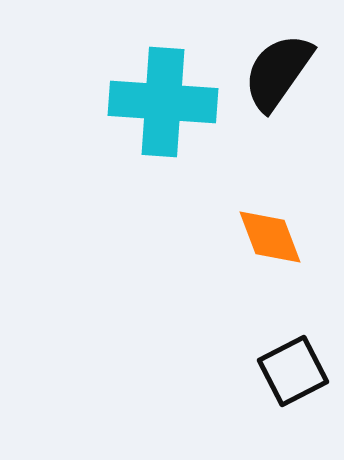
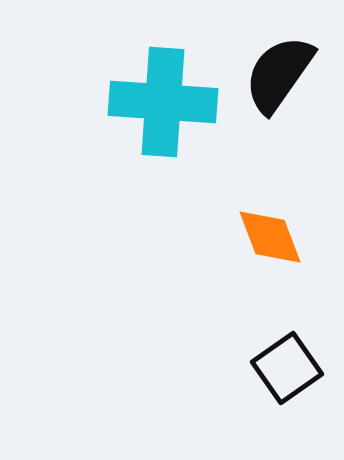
black semicircle: moved 1 px right, 2 px down
black square: moved 6 px left, 3 px up; rotated 8 degrees counterclockwise
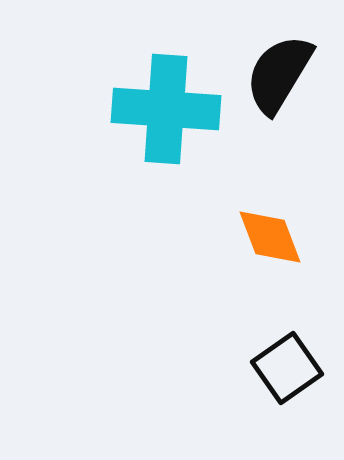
black semicircle: rotated 4 degrees counterclockwise
cyan cross: moved 3 px right, 7 px down
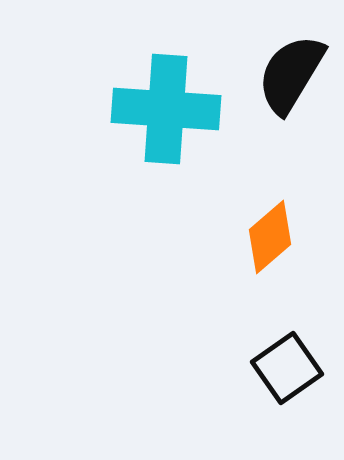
black semicircle: moved 12 px right
orange diamond: rotated 70 degrees clockwise
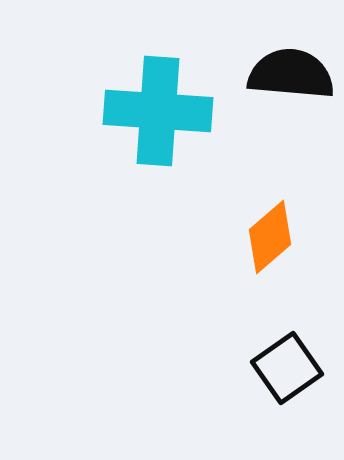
black semicircle: rotated 64 degrees clockwise
cyan cross: moved 8 px left, 2 px down
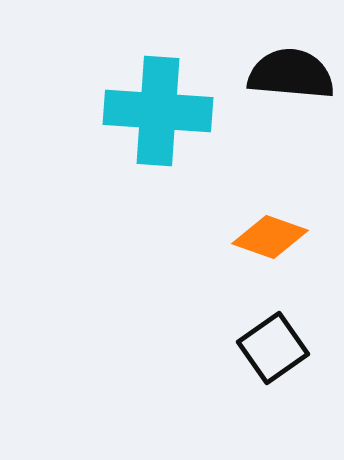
orange diamond: rotated 60 degrees clockwise
black square: moved 14 px left, 20 px up
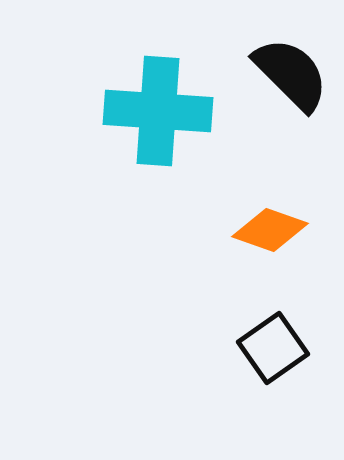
black semicircle: rotated 40 degrees clockwise
orange diamond: moved 7 px up
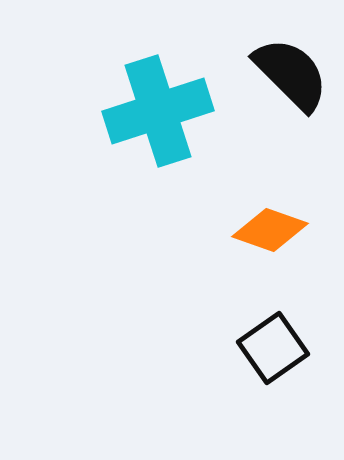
cyan cross: rotated 22 degrees counterclockwise
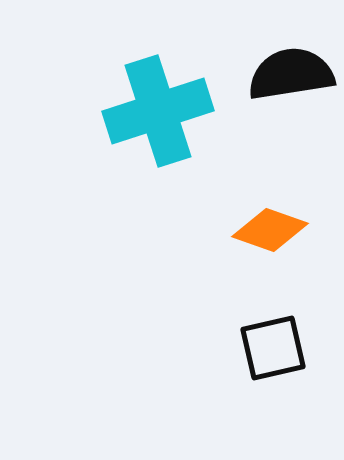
black semicircle: rotated 54 degrees counterclockwise
black square: rotated 22 degrees clockwise
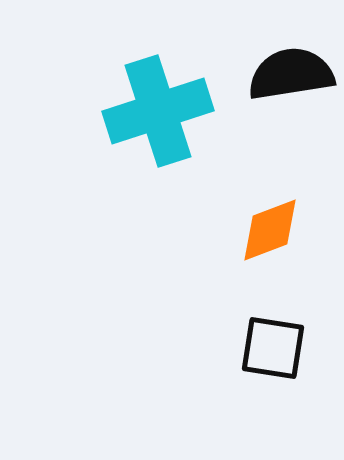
orange diamond: rotated 40 degrees counterclockwise
black square: rotated 22 degrees clockwise
